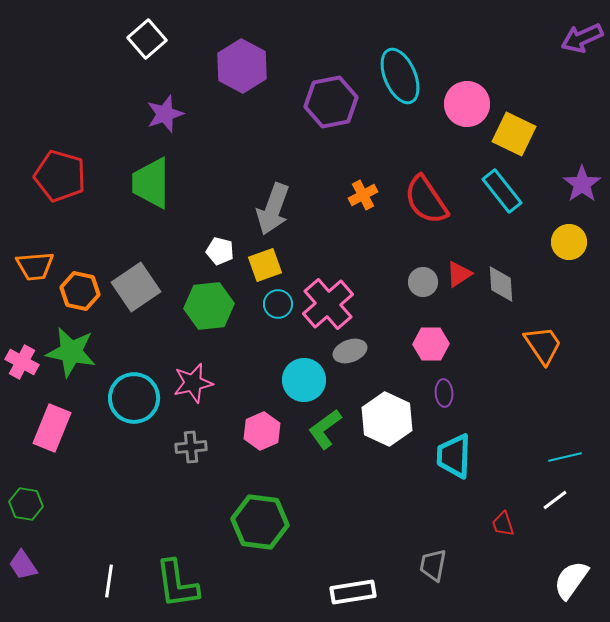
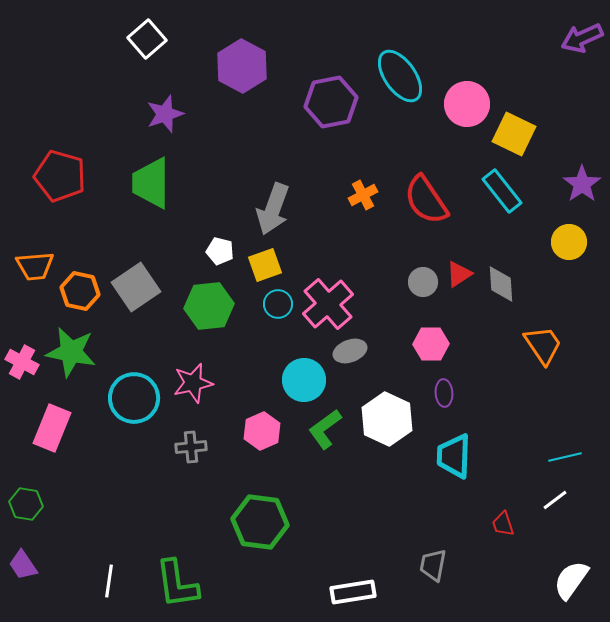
cyan ellipse at (400, 76): rotated 12 degrees counterclockwise
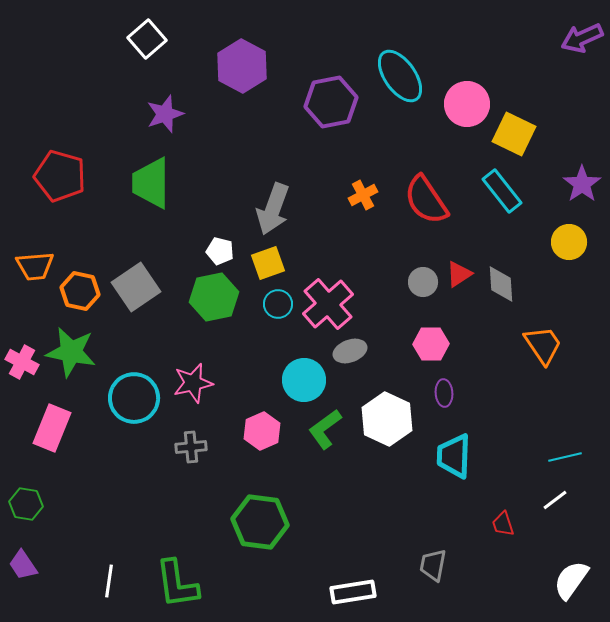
yellow square at (265, 265): moved 3 px right, 2 px up
green hexagon at (209, 306): moved 5 px right, 9 px up; rotated 6 degrees counterclockwise
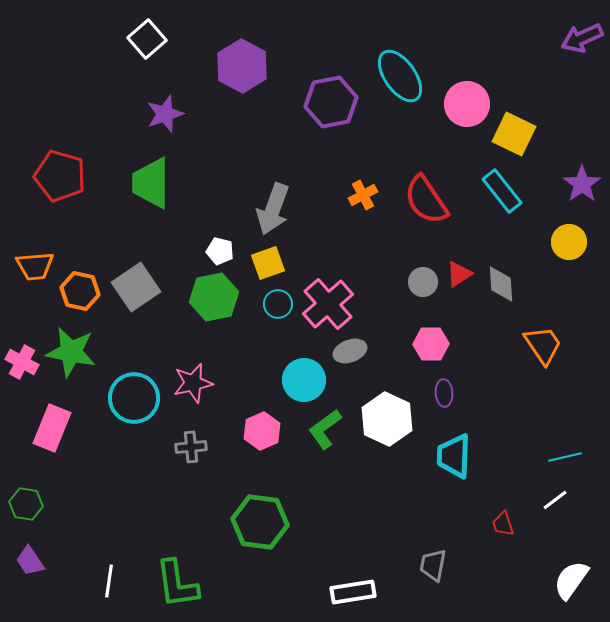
purple trapezoid at (23, 565): moved 7 px right, 4 px up
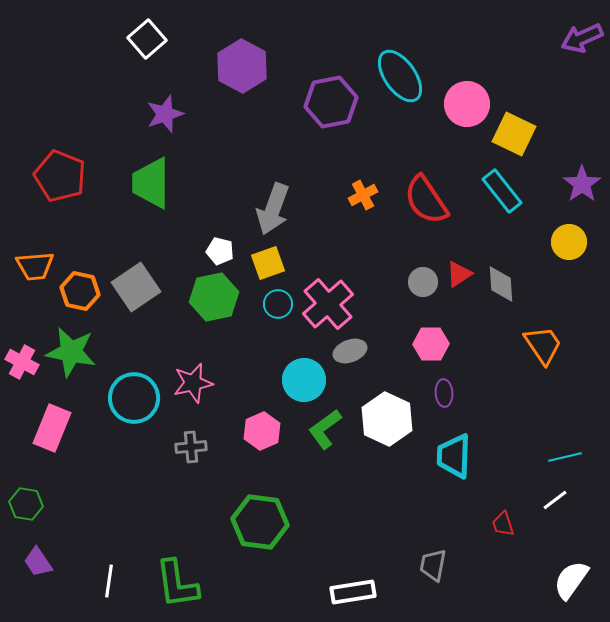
red pentagon at (60, 176): rotated 6 degrees clockwise
purple trapezoid at (30, 561): moved 8 px right, 1 px down
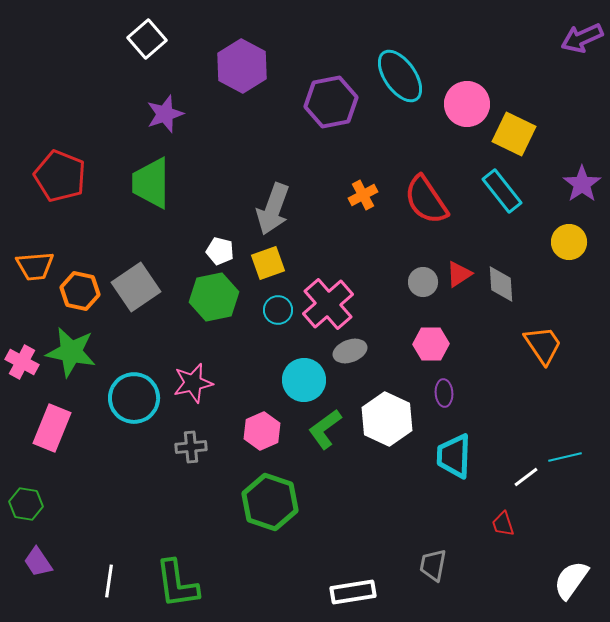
cyan circle at (278, 304): moved 6 px down
white line at (555, 500): moved 29 px left, 23 px up
green hexagon at (260, 522): moved 10 px right, 20 px up; rotated 12 degrees clockwise
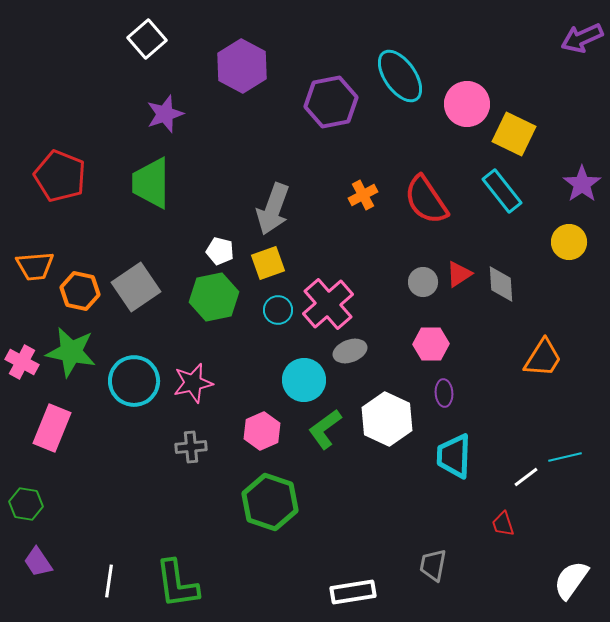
orange trapezoid at (543, 345): moved 13 px down; rotated 66 degrees clockwise
cyan circle at (134, 398): moved 17 px up
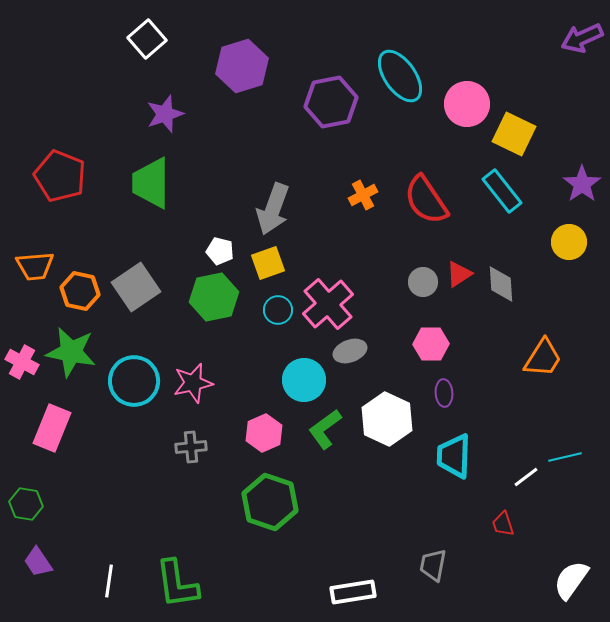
purple hexagon at (242, 66): rotated 15 degrees clockwise
pink hexagon at (262, 431): moved 2 px right, 2 px down
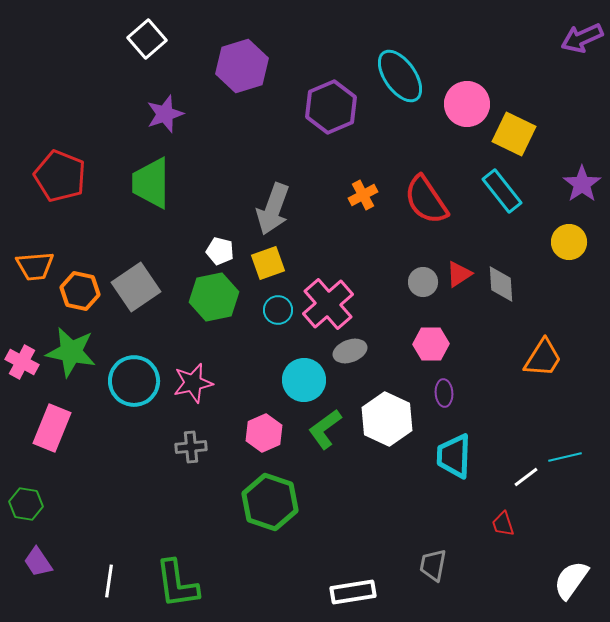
purple hexagon at (331, 102): moved 5 px down; rotated 12 degrees counterclockwise
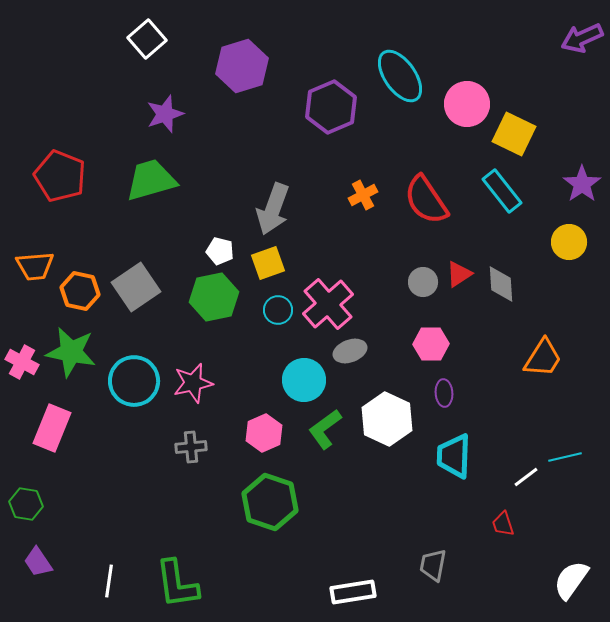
green trapezoid at (151, 183): moved 3 px up; rotated 74 degrees clockwise
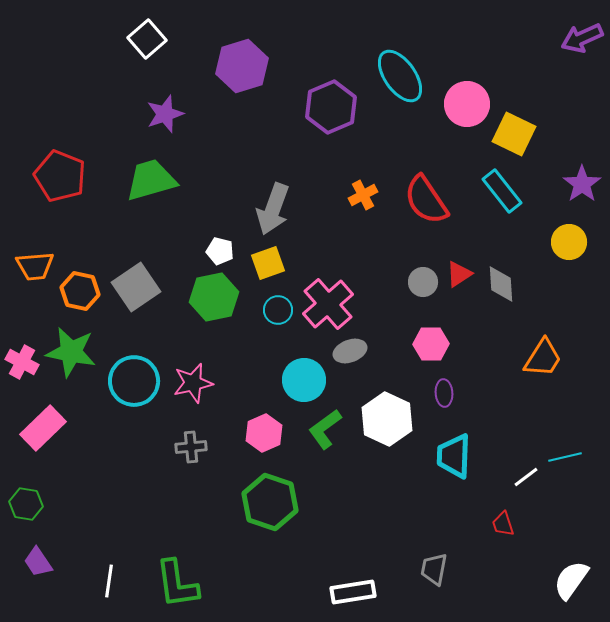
pink rectangle at (52, 428): moved 9 px left; rotated 24 degrees clockwise
gray trapezoid at (433, 565): moved 1 px right, 4 px down
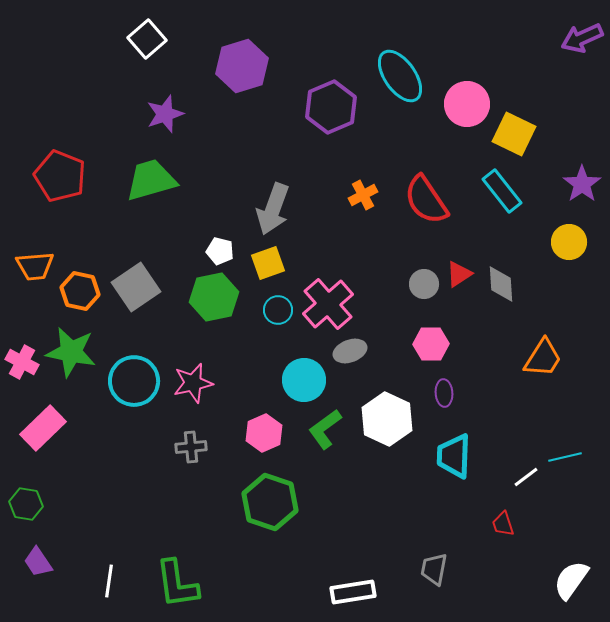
gray circle at (423, 282): moved 1 px right, 2 px down
